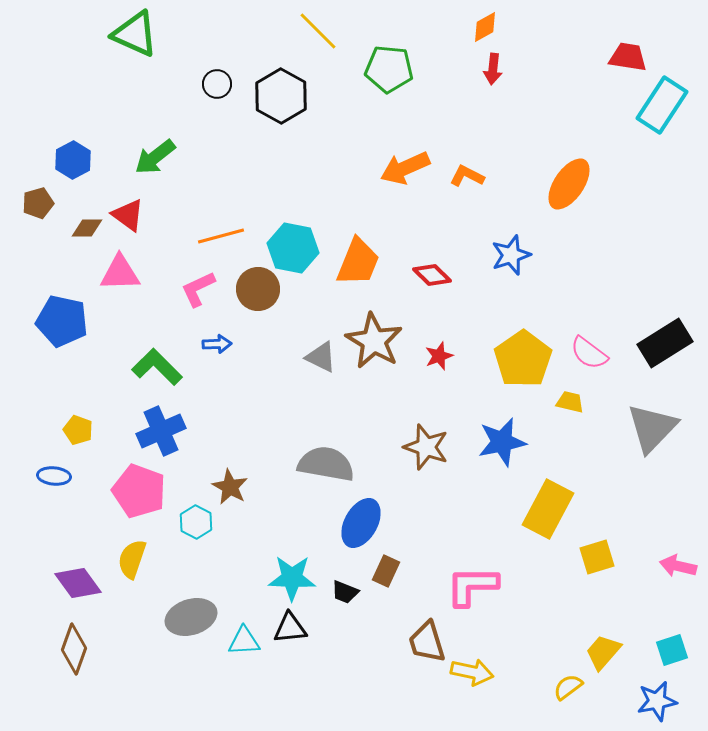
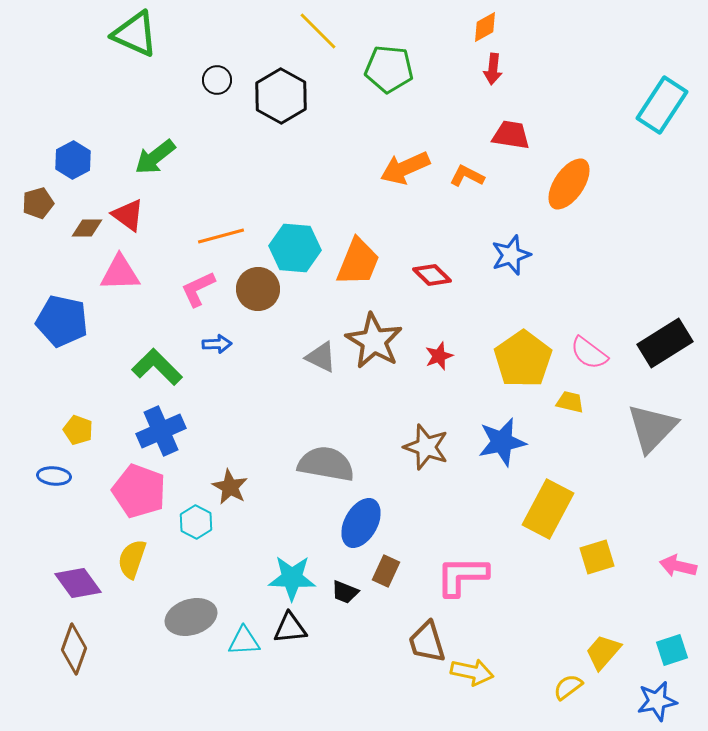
red trapezoid at (628, 57): moved 117 px left, 78 px down
black circle at (217, 84): moved 4 px up
cyan hexagon at (293, 248): moved 2 px right; rotated 6 degrees counterclockwise
pink L-shape at (472, 586): moved 10 px left, 10 px up
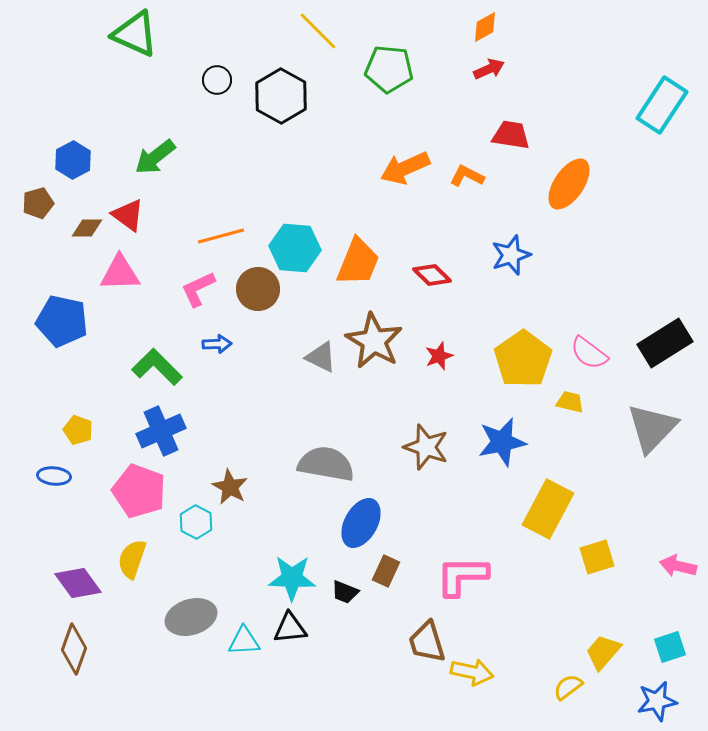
red arrow at (493, 69): moved 4 px left; rotated 120 degrees counterclockwise
cyan square at (672, 650): moved 2 px left, 3 px up
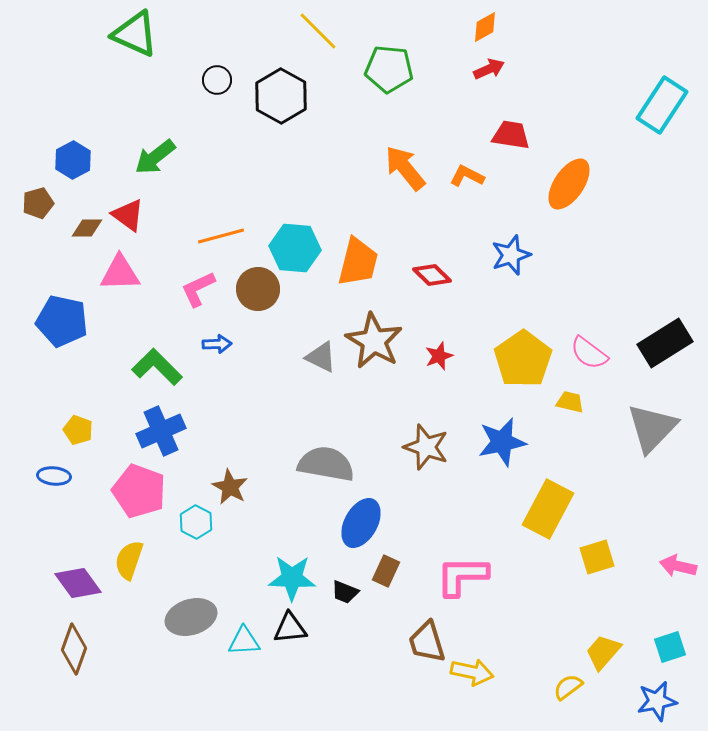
orange arrow at (405, 168): rotated 75 degrees clockwise
orange trapezoid at (358, 262): rotated 8 degrees counterclockwise
yellow semicircle at (132, 559): moved 3 px left, 1 px down
